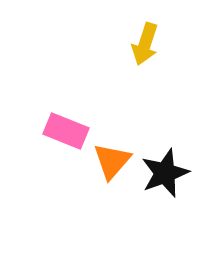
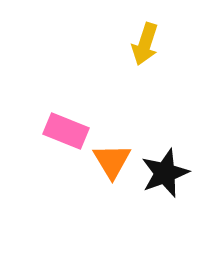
orange triangle: rotated 12 degrees counterclockwise
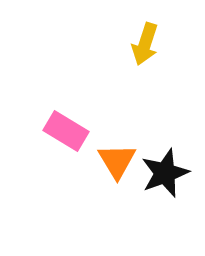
pink rectangle: rotated 9 degrees clockwise
orange triangle: moved 5 px right
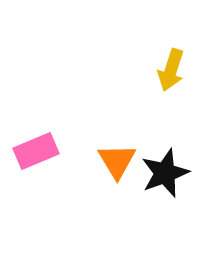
yellow arrow: moved 26 px right, 26 px down
pink rectangle: moved 30 px left, 20 px down; rotated 54 degrees counterclockwise
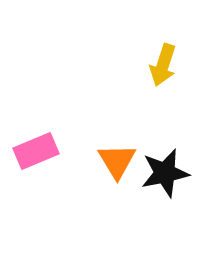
yellow arrow: moved 8 px left, 5 px up
black star: rotated 9 degrees clockwise
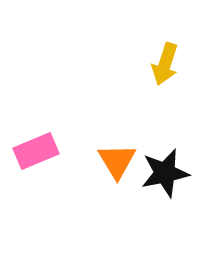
yellow arrow: moved 2 px right, 1 px up
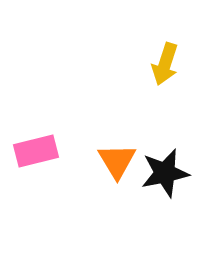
pink rectangle: rotated 9 degrees clockwise
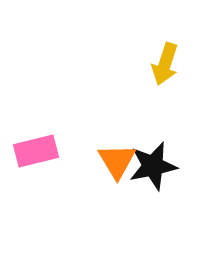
black star: moved 12 px left, 7 px up
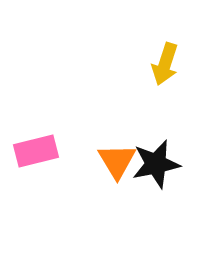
black star: moved 3 px right, 2 px up
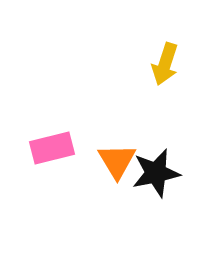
pink rectangle: moved 16 px right, 3 px up
black star: moved 9 px down
